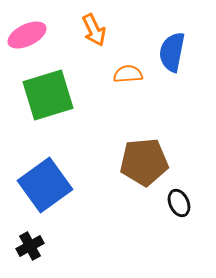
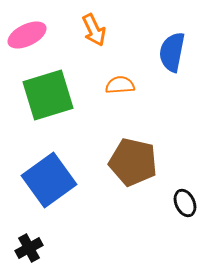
orange semicircle: moved 8 px left, 11 px down
brown pentagon: moved 11 px left; rotated 18 degrees clockwise
blue square: moved 4 px right, 5 px up
black ellipse: moved 6 px right
black cross: moved 1 px left, 2 px down
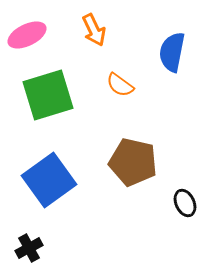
orange semicircle: rotated 140 degrees counterclockwise
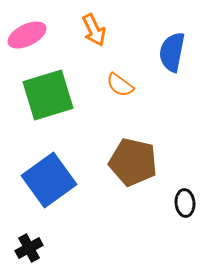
black ellipse: rotated 20 degrees clockwise
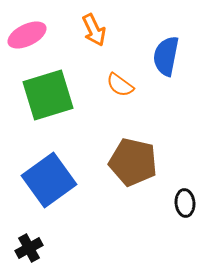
blue semicircle: moved 6 px left, 4 px down
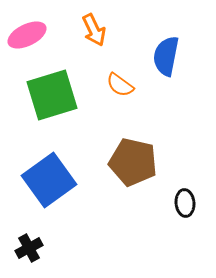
green square: moved 4 px right
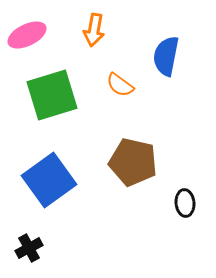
orange arrow: rotated 36 degrees clockwise
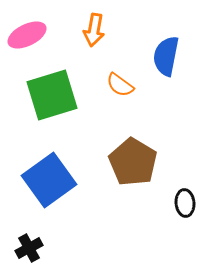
brown pentagon: rotated 18 degrees clockwise
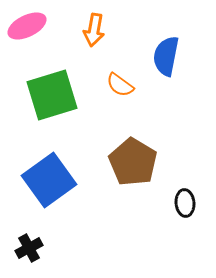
pink ellipse: moved 9 px up
